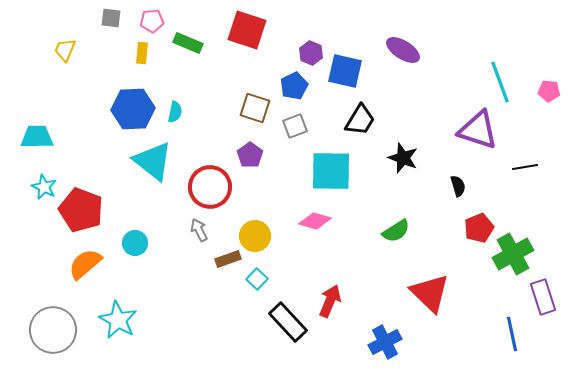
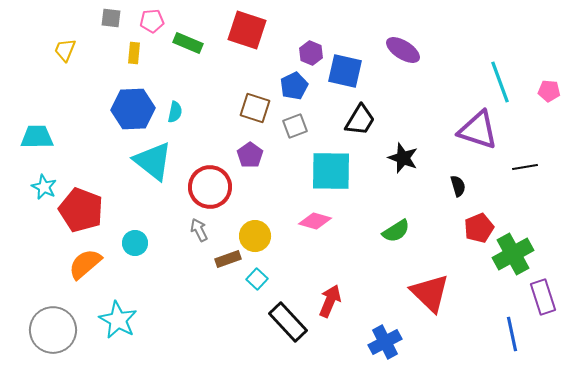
yellow rectangle at (142, 53): moved 8 px left
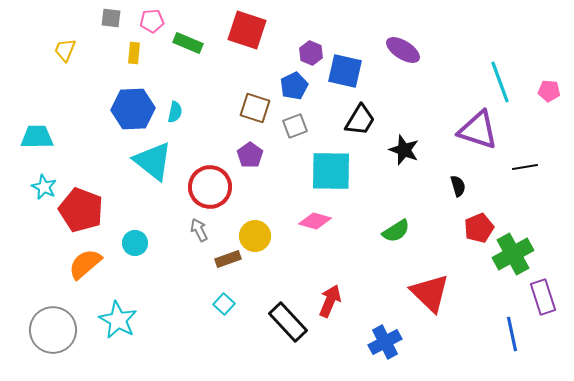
black star at (403, 158): moved 1 px right, 8 px up
cyan square at (257, 279): moved 33 px left, 25 px down
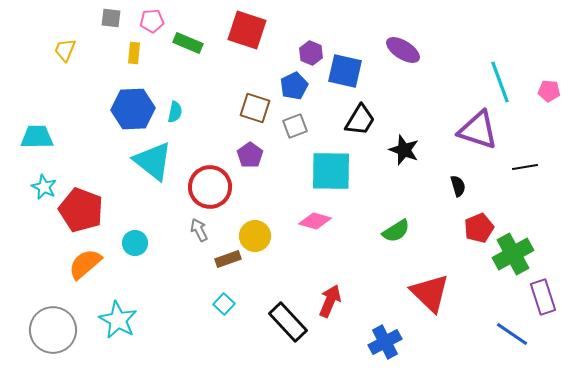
blue line at (512, 334): rotated 44 degrees counterclockwise
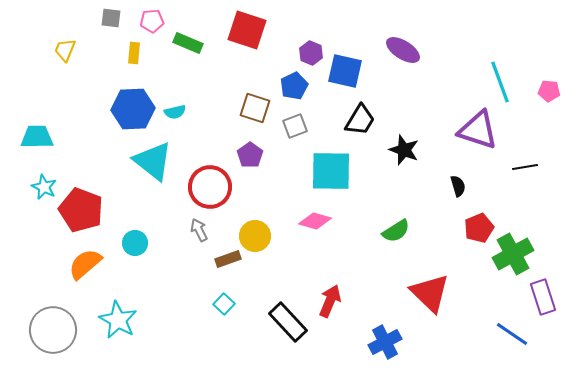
cyan semicircle at (175, 112): rotated 65 degrees clockwise
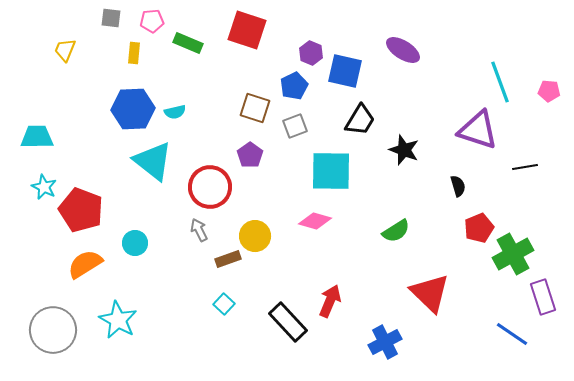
orange semicircle at (85, 264): rotated 9 degrees clockwise
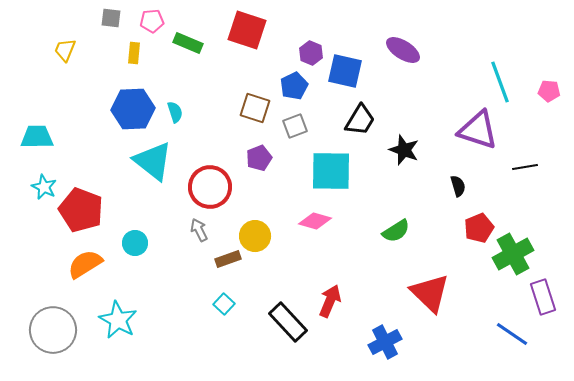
cyan semicircle at (175, 112): rotated 95 degrees counterclockwise
purple pentagon at (250, 155): moved 9 px right, 3 px down; rotated 15 degrees clockwise
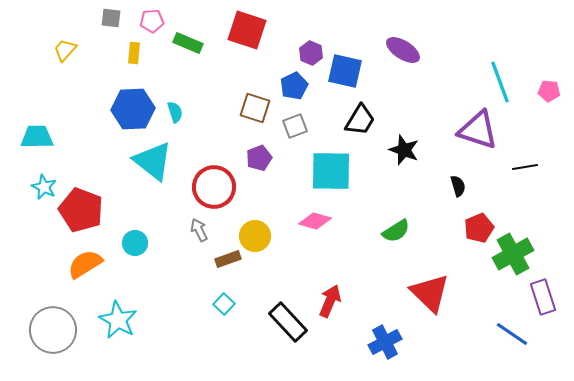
yellow trapezoid at (65, 50): rotated 20 degrees clockwise
red circle at (210, 187): moved 4 px right
